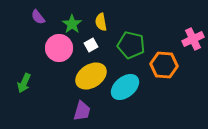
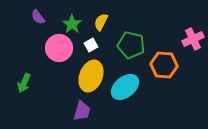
yellow semicircle: rotated 36 degrees clockwise
yellow ellipse: rotated 36 degrees counterclockwise
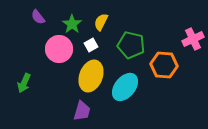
pink circle: moved 1 px down
cyan ellipse: rotated 12 degrees counterclockwise
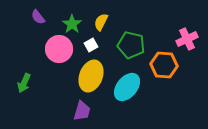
pink cross: moved 6 px left
cyan ellipse: moved 2 px right
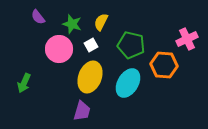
green star: rotated 18 degrees counterclockwise
yellow ellipse: moved 1 px left, 1 px down
cyan ellipse: moved 1 px right, 4 px up; rotated 8 degrees counterclockwise
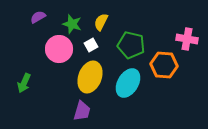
purple semicircle: rotated 98 degrees clockwise
pink cross: rotated 35 degrees clockwise
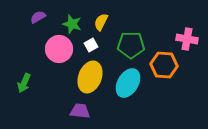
green pentagon: rotated 12 degrees counterclockwise
purple trapezoid: moved 2 px left; rotated 100 degrees counterclockwise
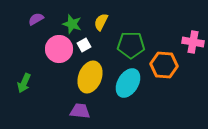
purple semicircle: moved 2 px left, 2 px down
pink cross: moved 6 px right, 3 px down
white square: moved 7 px left
